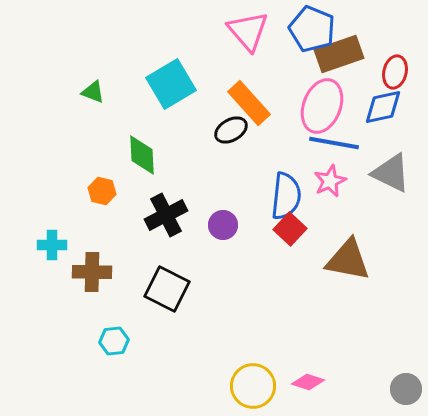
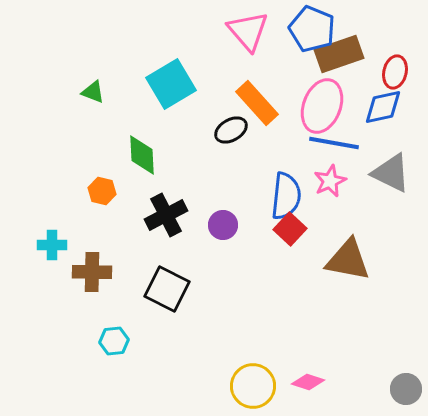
orange rectangle: moved 8 px right
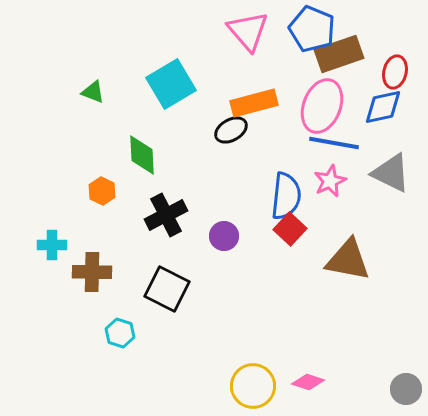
orange rectangle: moved 3 px left; rotated 63 degrees counterclockwise
orange hexagon: rotated 12 degrees clockwise
purple circle: moved 1 px right, 11 px down
cyan hexagon: moved 6 px right, 8 px up; rotated 24 degrees clockwise
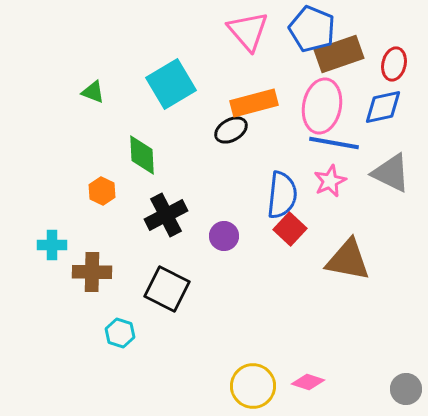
red ellipse: moved 1 px left, 8 px up
pink ellipse: rotated 10 degrees counterclockwise
blue semicircle: moved 4 px left, 1 px up
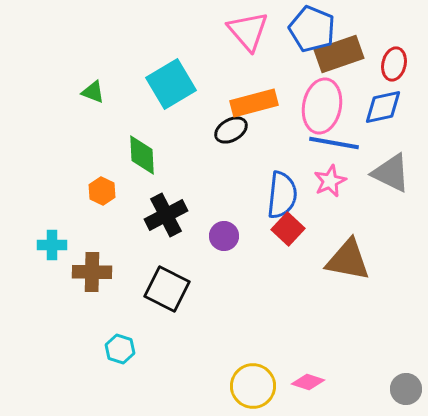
red square: moved 2 px left
cyan hexagon: moved 16 px down
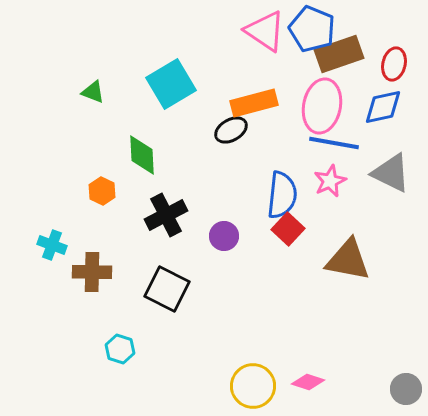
pink triangle: moved 17 px right; rotated 15 degrees counterclockwise
cyan cross: rotated 20 degrees clockwise
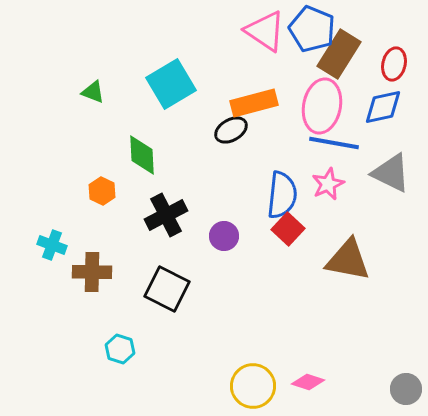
brown rectangle: rotated 39 degrees counterclockwise
pink star: moved 2 px left, 3 px down
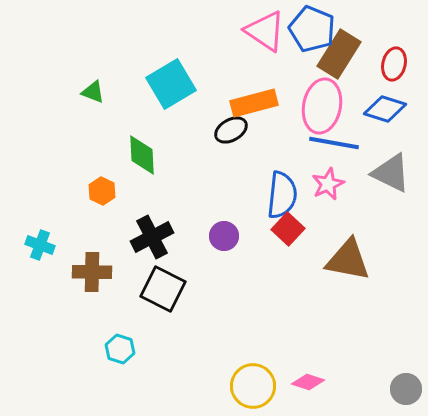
blue diamond: moved 2 px right, 2 px down; rotated 30 degrees clockwise
black cross: moved 14 px left, 22 px down
cyan cross: moved 12 px left
black square: moved 4 px left
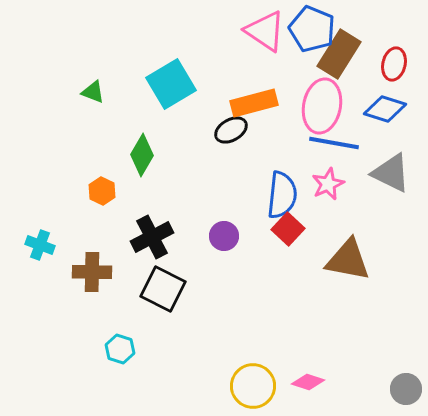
green diamond: rotated 33 degrees clockwise
